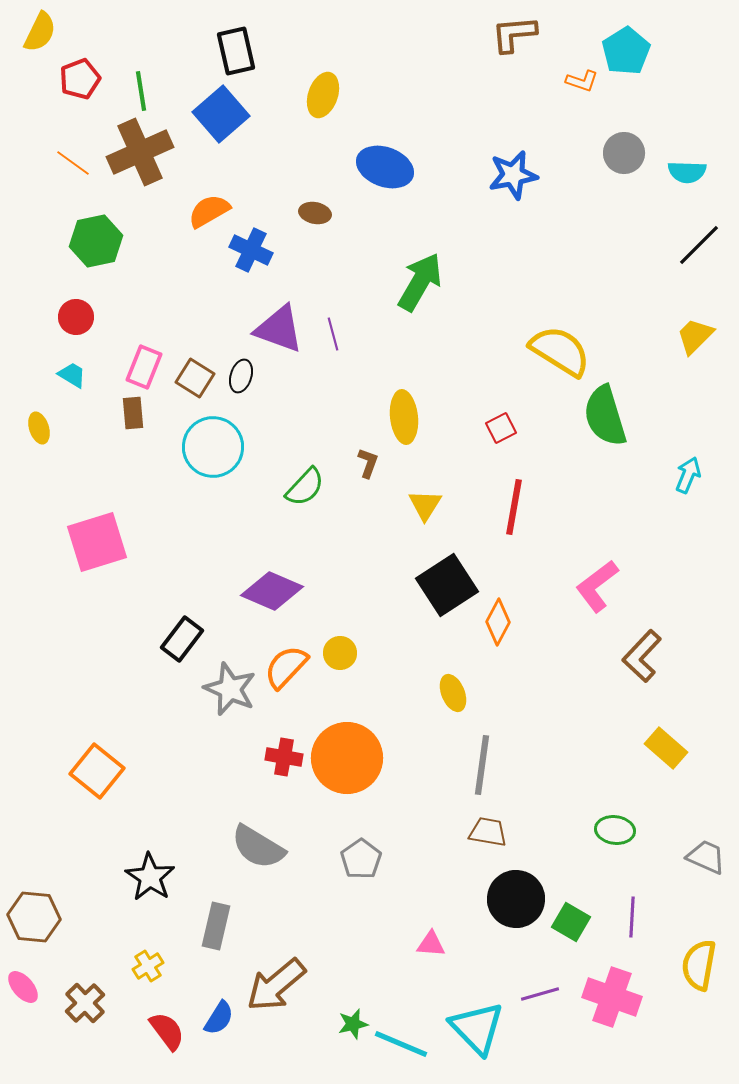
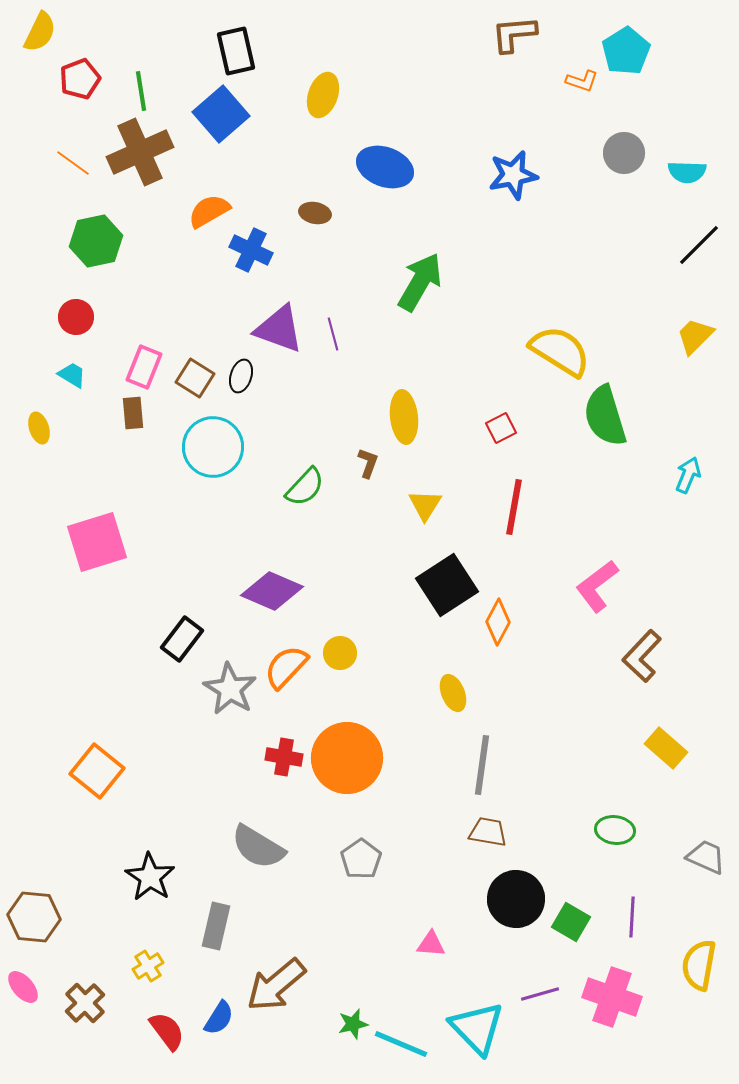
gray star at (230, 689): rotated 8 degrees clockwise
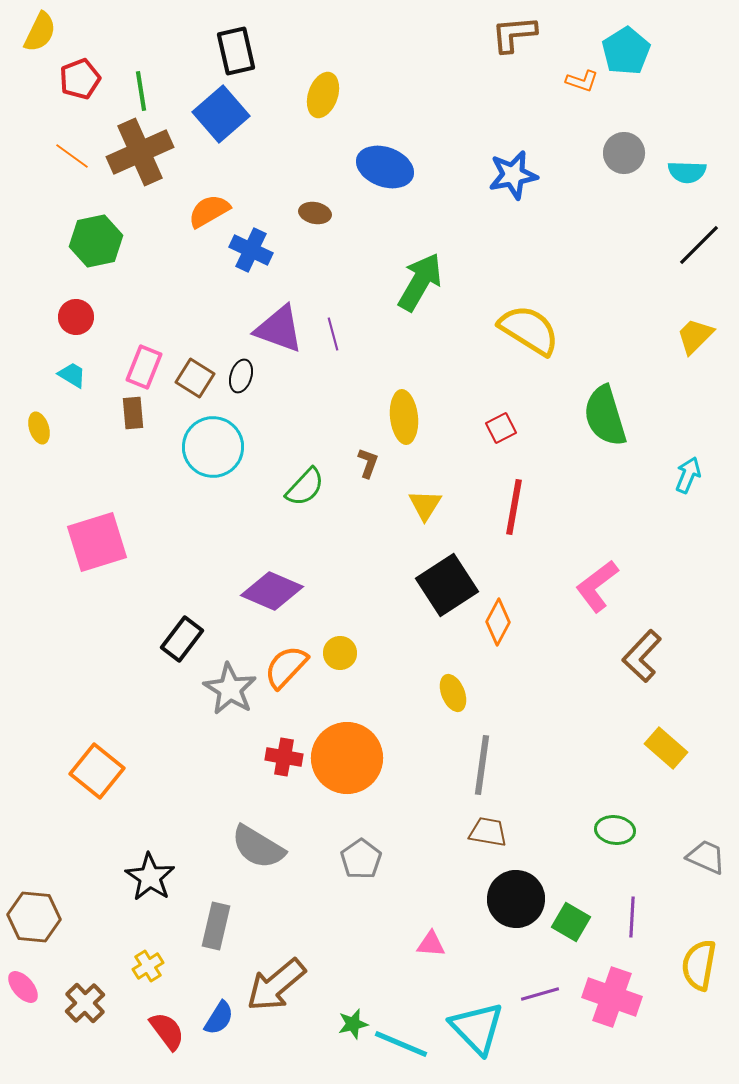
orange line at (73, 163): moved 1 px left, 7 px up
yellow semicircle at (560, 351): moved 31 px left, 21 px up
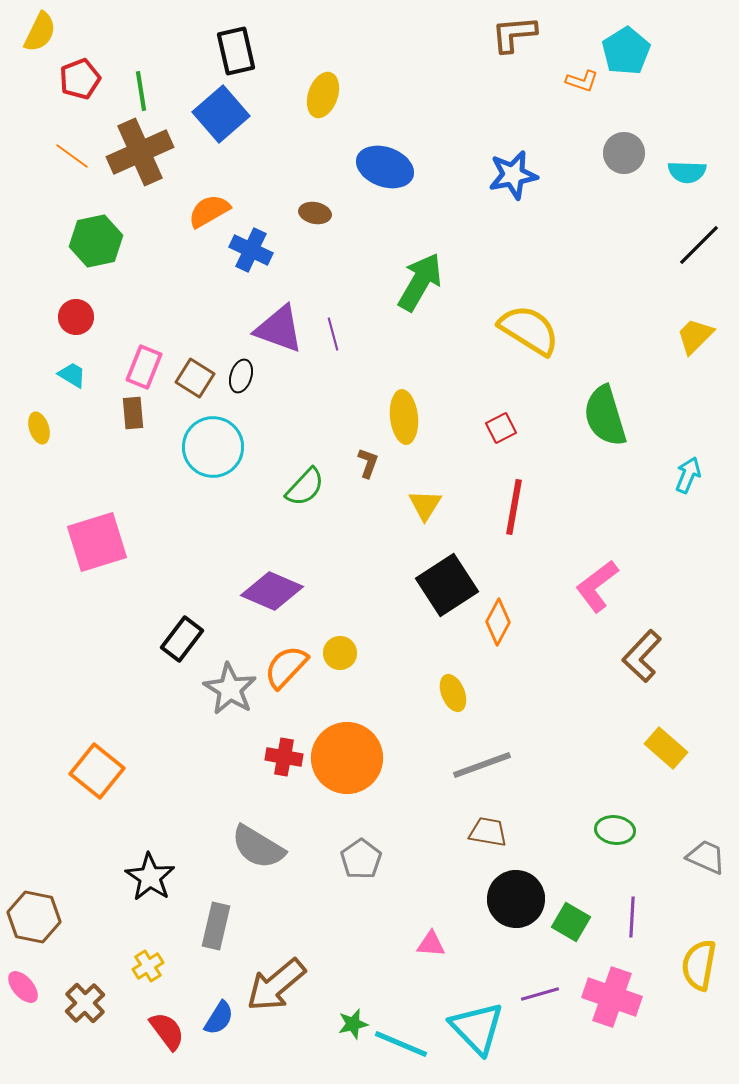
gray line at (482, 765): rotated 62 degrees clockwise
brown hexagon at (34, 917): rotated 6 degrees clockwise
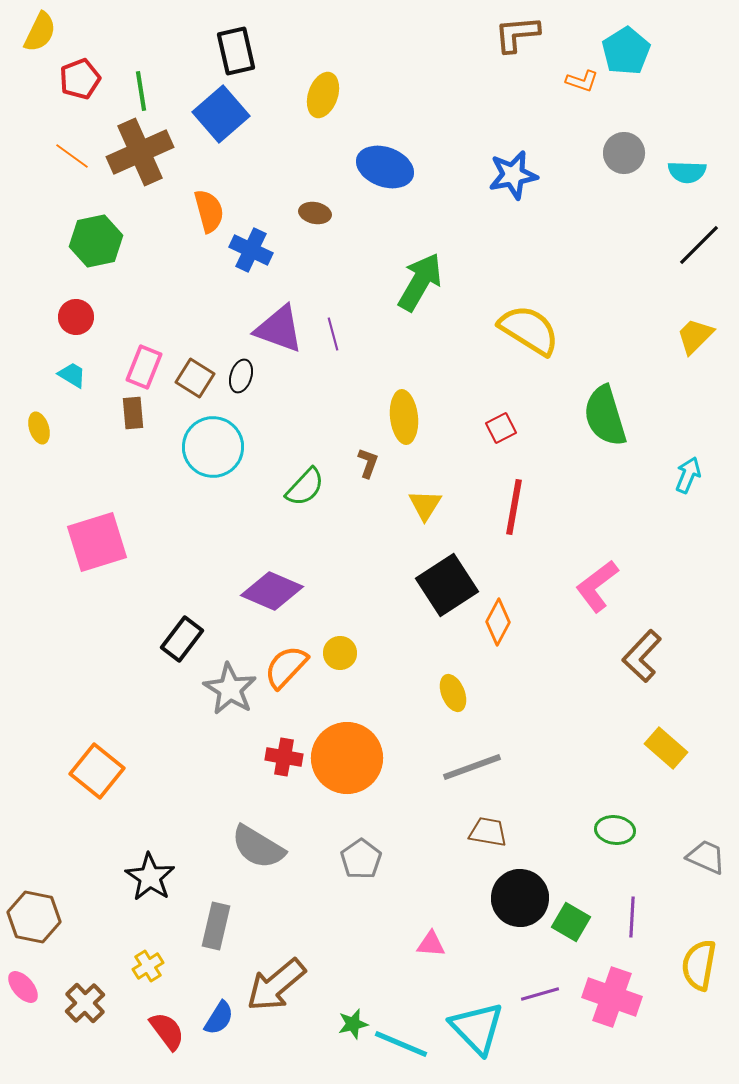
brown L-shape at (514, 34): moved 3 px right
orange semicircle at (209, 211): rotated 105 degrees clockwise
gray line at (482, 765): moved 10 px left, 2 px down
black circle at (516, 899): moved 4 px right, 1 px up
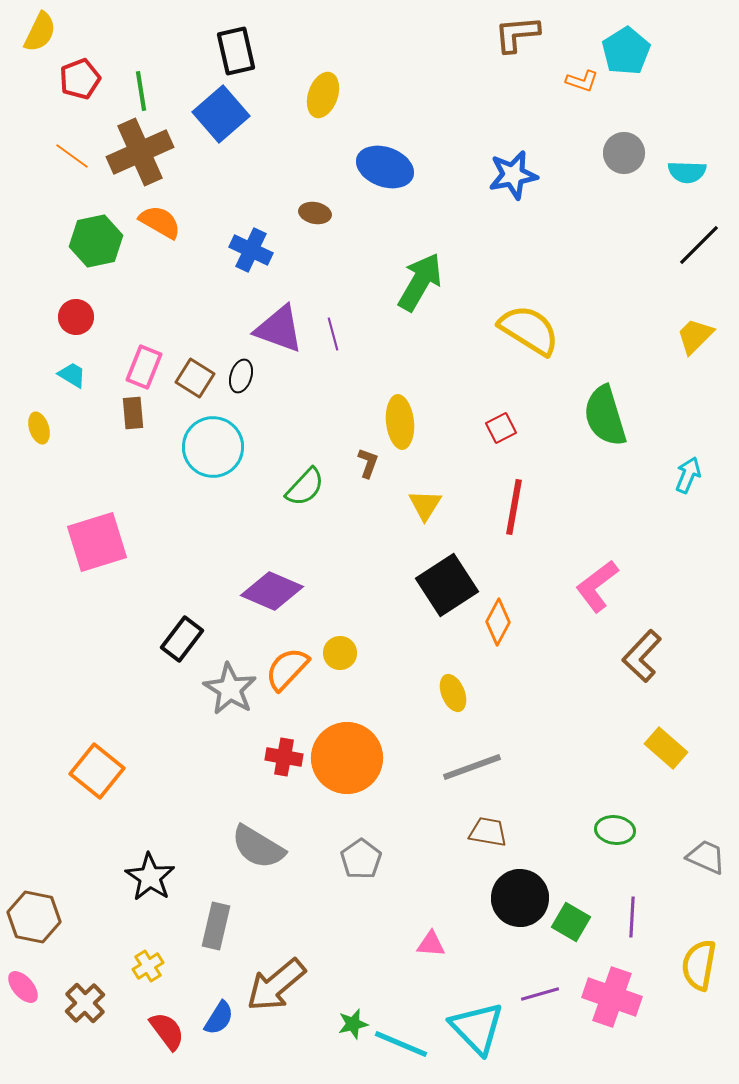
orange semicircle at (209, 211): moved 49 px left, 11 px down; rotated 45 degrees counterclockwise
yellow ellipse at (404, 417): moved 4 px left, 5 px down
orange semicircle at (286, 667): moved 1 px right, 2 px down
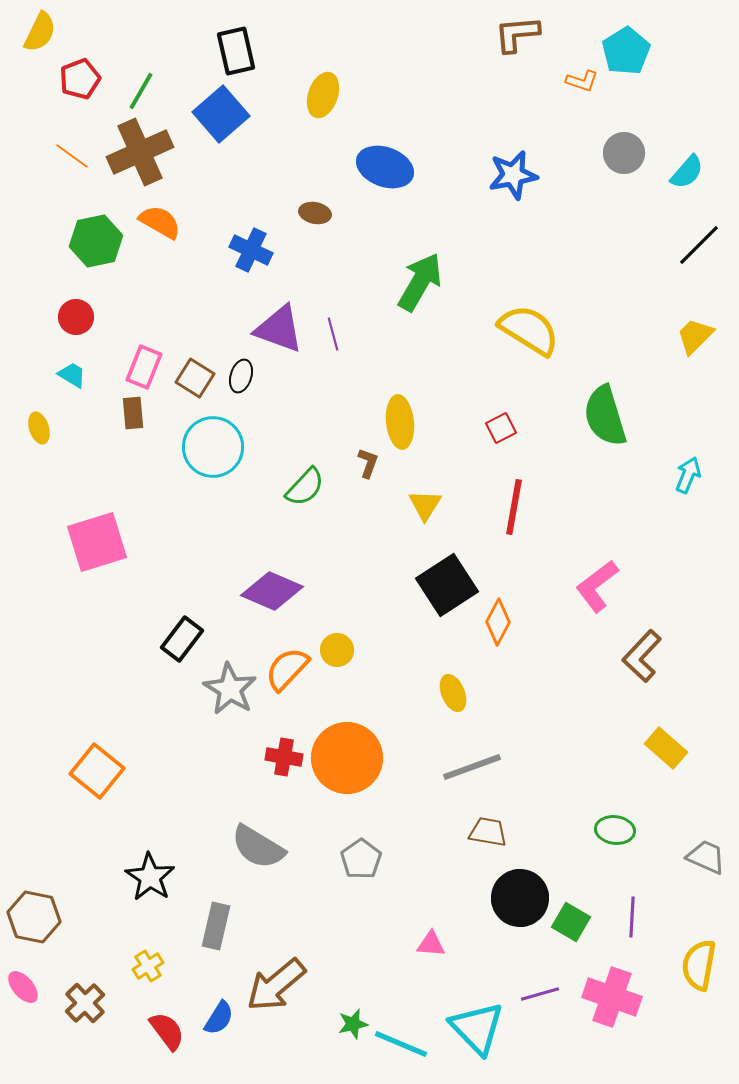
green line at (141, 91): rotated 39 degrees clockwise
cyan semicircle at (687, 172): rotated 51 degrees counterclockwise
yellow circle at (340, 653): moved 3 px left, 3 px up
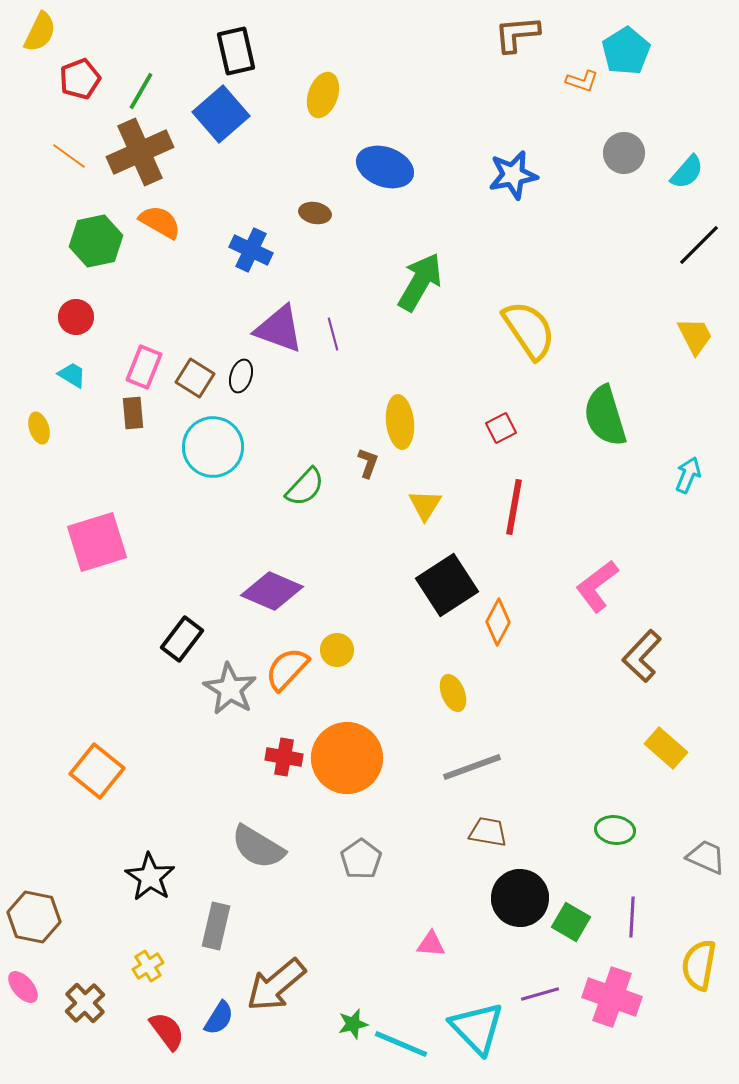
orange line at (72, 156): moved 3 px left
yellow semicircle at (529, 330): rotated 24 degrees clockwise
yellow trapezoid at (695, 336): rotated 108 degrees clockwise
